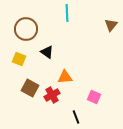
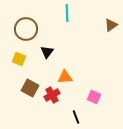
brown triangle: rotated 16 degrees clockwise
black triangle: rotated 32 degrees clockwise
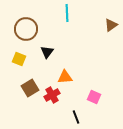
brown square: rotated 30 degrees clockwise
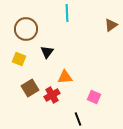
black line: moved 2 px right, 2 px down
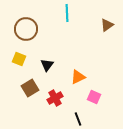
brown triangle: moved 4 px left
black triangle: moved 13 px down
orange triangle: moved 13 px right; rotated 21 degrees counterclockwise
red cross: moved 3 px right, 3 px down
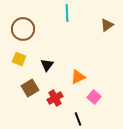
brown circle: moved 3 px left
pink square: rotated 16 degrees clockwise
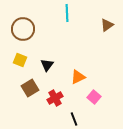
yellow square: moved 1 px right, 1 px down
black line: moved 4 px left
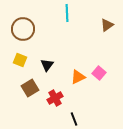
pink square: moved 5 px right, 24 px up
